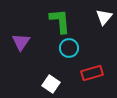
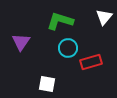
green L-shape: rotated 68 degrees counterclockwise
cyan circle: moved 1 px left
red rectangle: moved 1 px left, 11 px up
white square: moved 4 px left; rotated 24 degrees counterclockwise
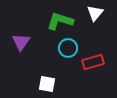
white triangle: moved 9 px left, 4 px up
red rectangle: moved 2 px right
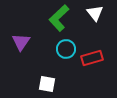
white triangle: rotated 18 degrees counterclockwise
green L-shape: moved 1 px left, 3 px up; rotated 60 degrees counterclockwise
cyan circle: moved 2 px left, 1 px down
red rectangle: moved 1 px left, 4 px up
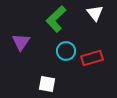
green L-shape: moved 3 px left, 1 px down
cyan circle: moved 2 px down
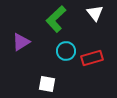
purple triangle: rotated 24 degrees clockwise
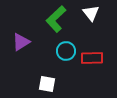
white triangle: moved 4 px left
red rectangle: rotated 15 degrees clockwise
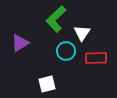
white triangle: moved 9 px left, 20 px down; rotated 12 degrees clockwise
purple triangle: moved 1 px left, 1 px down
red rectangle: moved 4 px right
white square: rotated 24 degrees counterclockwise
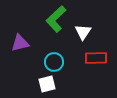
white triangle: moved 1 px right, 1 px up
purple triangle: rotated 18 degrees clockwise
cyan circle: moved 12 px left, 11 px down
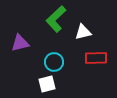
white triangle: rotated 42 degrees clockwise
